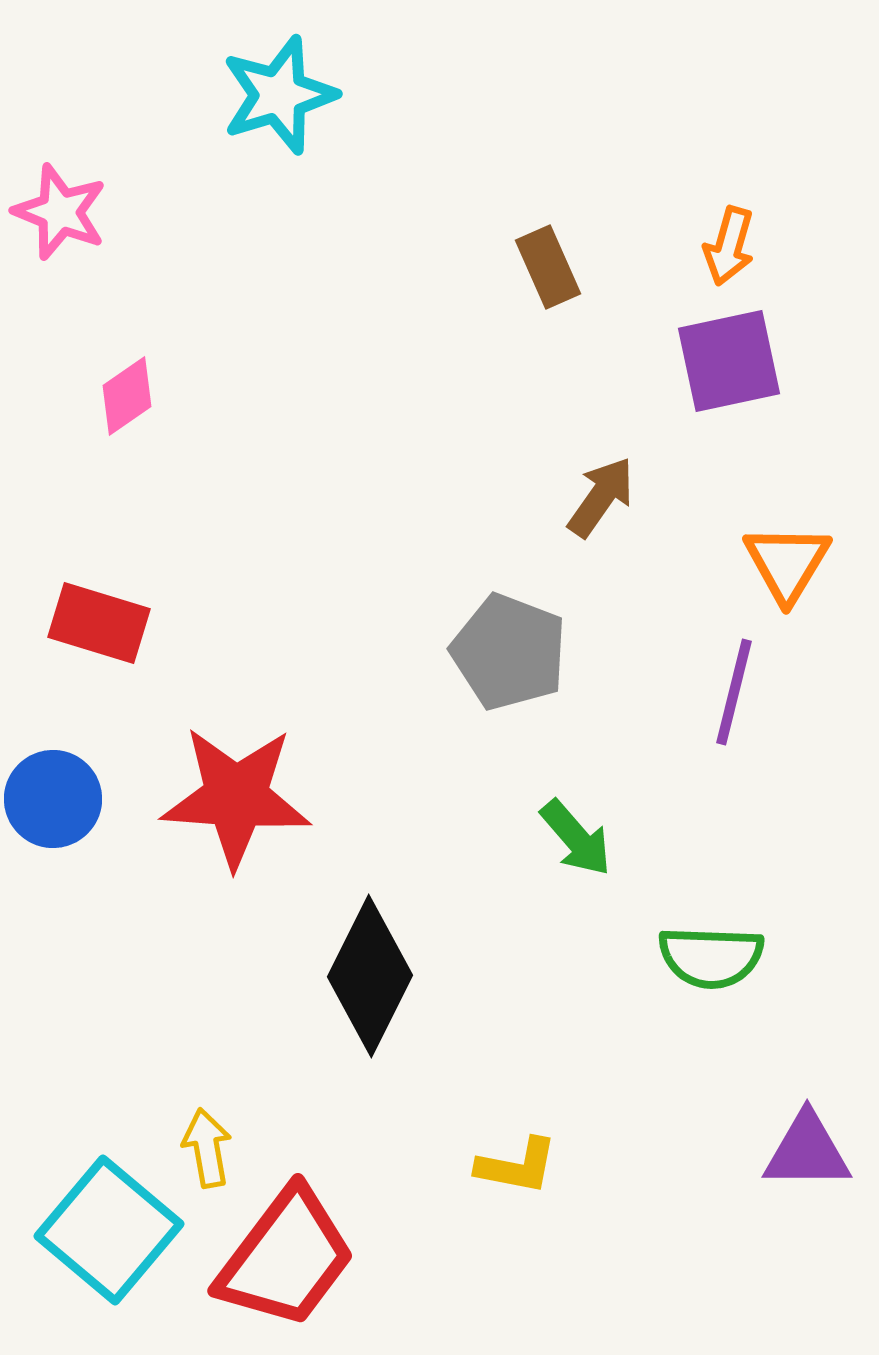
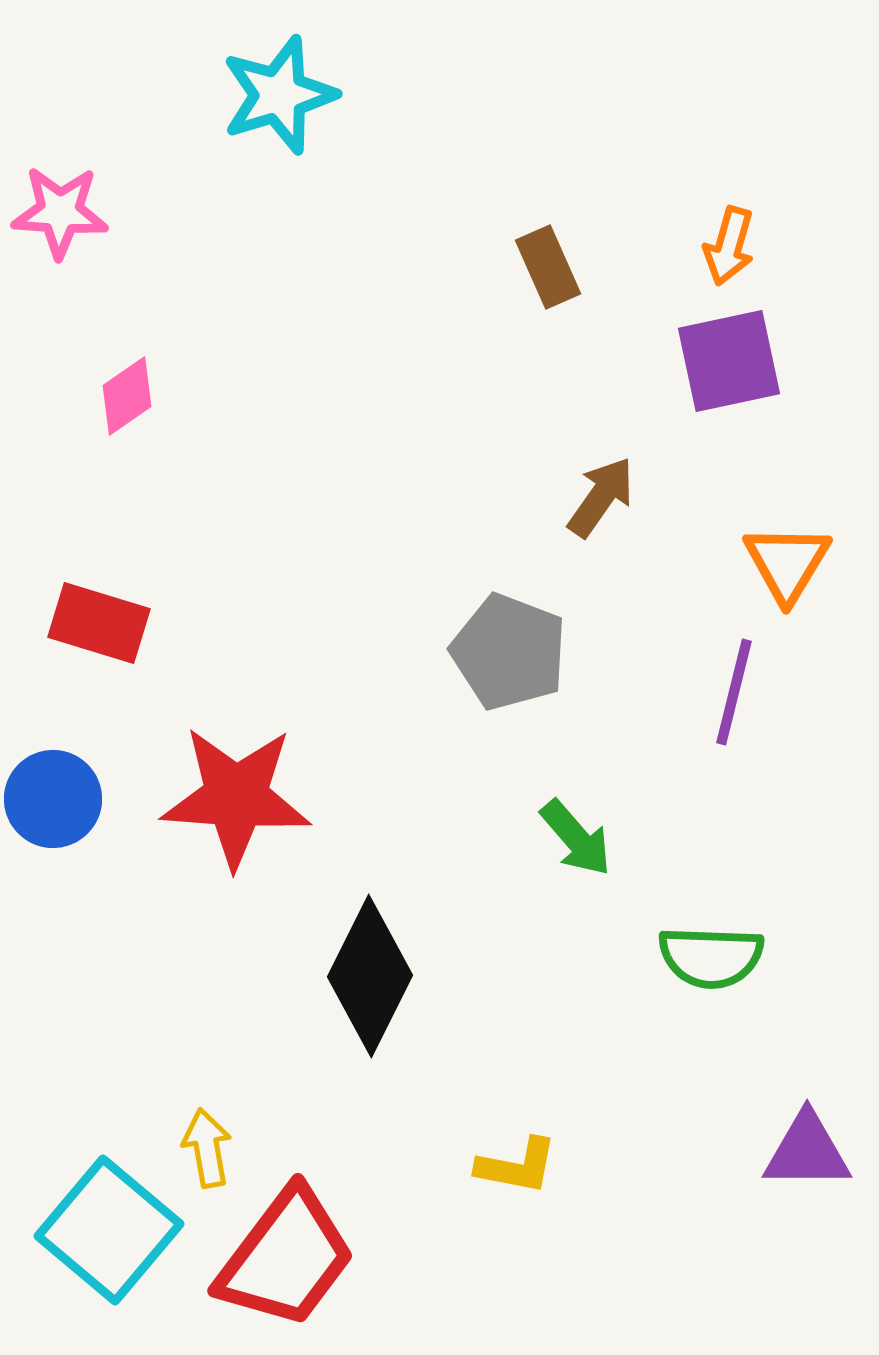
pink star: rotated 18 degrees counterclockwise
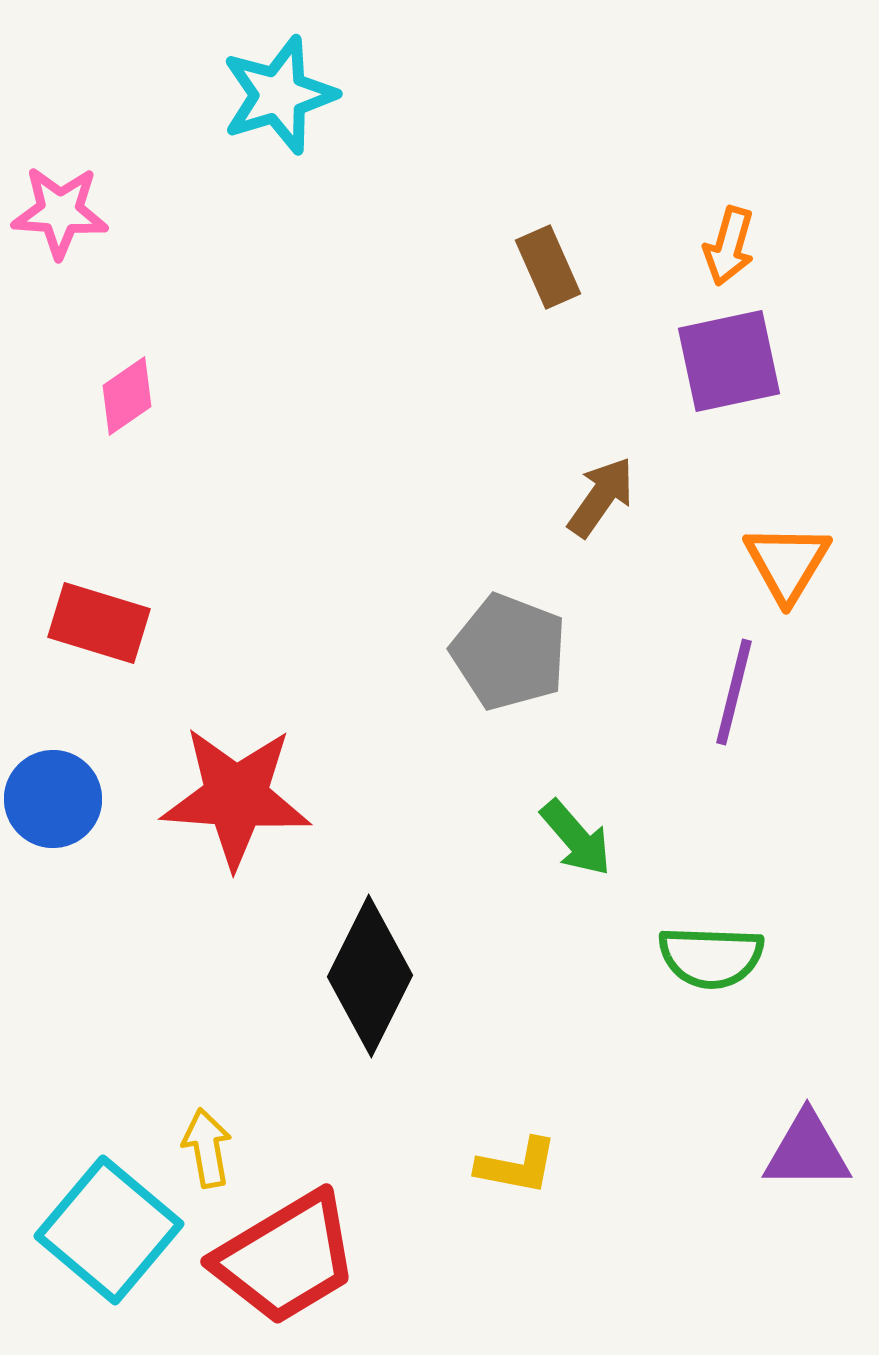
red trapezoid: rotated 22 degrees clockwise
